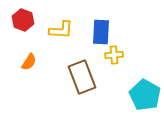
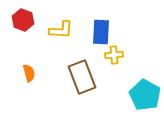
orange semicircle: moved 11 px down; rotated 48 degrees counterclockwise
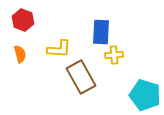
yellow L-shape: moved 2 px left, 19 px down
orange semicircle: moved 9 px left, 19 px up
brown rectangle: moved 1 px left; rotated 8 degrees counterclockwise
cyan pentagon: rotated 12 degrees counterclockwise
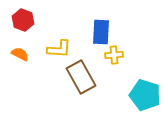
orange semicircle: rotated 48 degrees counterclockwise
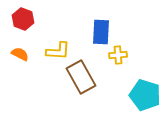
red hexagon: moved 1 px up
yellow L-shape: moved 1 px left, 2 px down
yellow cross: moved 4 px right
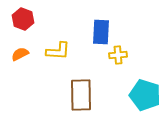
orange semicircle: rotated 54 degrees counterclockwise
brown rectangle: moved 18 px down; rotated 28 degrees clockwise
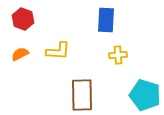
blue rectangle: moved 5 px right, 12 px up
brown rectangle: moved 1 px right
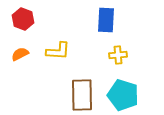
cyan pentagon: moved 22 px left
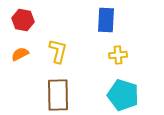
red hexagon: moved 1 px down; rotated 10 degrees counterclockwise
yellow L-shape: rotated 80 degrees counterclockwise
brown rectangle: moved 24 px left
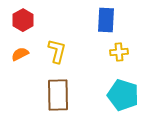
red hexagon: rotated 20 degrees clockwise
yellow L-shape: moved 1 px left
yellow cross: moved 1 px right, 3 px up
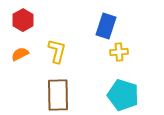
blue rectangle: moved 6 px down; rotated 15 degrees clockwise
